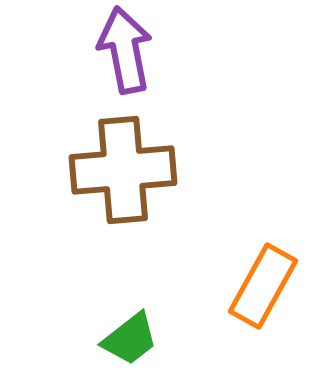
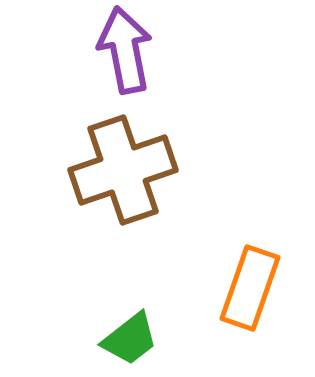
brown cross: rotated 14 degrees counterclockwise
orange rectangle: moved 13 px left, 2 px down; rotated 10 degrees counterclockwise
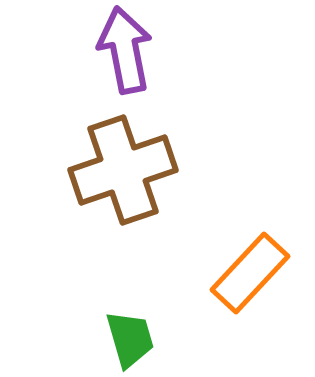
orange rectangle: moved 15 px up; rotated 24 degrees clockwise
green trapezoid: rotated 68 degrees counterclockwise
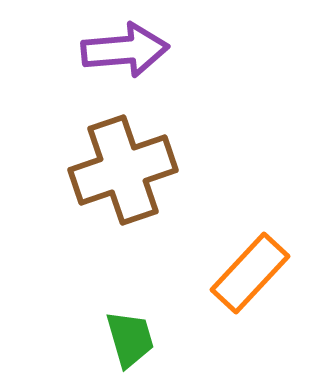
purple arrow: rotated 96 degrees clockwise
